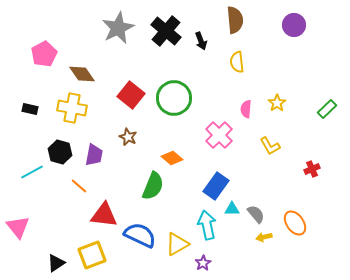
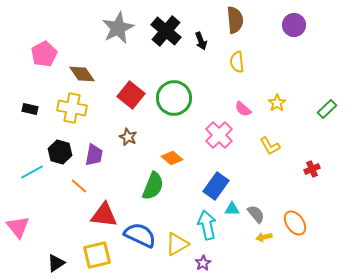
pink semicircle: moved 3 px left; rotated 54 degrees counterclockwise
yellow square: moved 5 px right; rotated 8 degrees clockwise
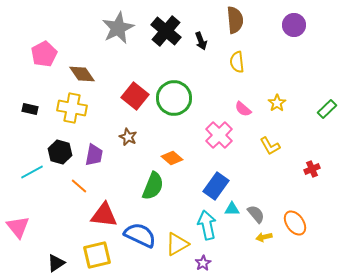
red square: moved 4 px right, 1 px down
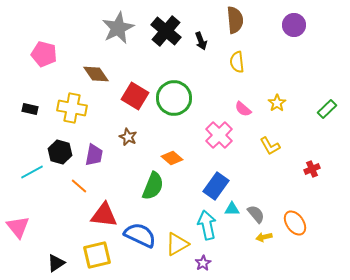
pink pentagon: rotated 30 degrees counterclockwise
brown diamond: moved 14 px right
red square: rotated 8 degrees counterclockwise
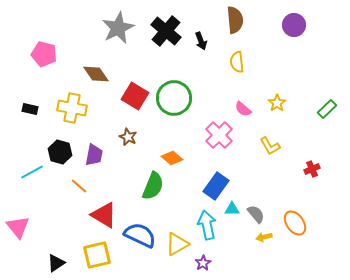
red triangle: rotated 24 degrees clockwise
